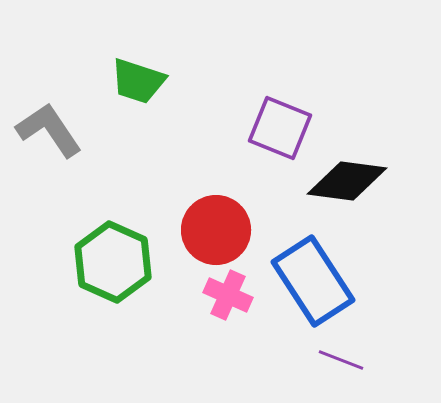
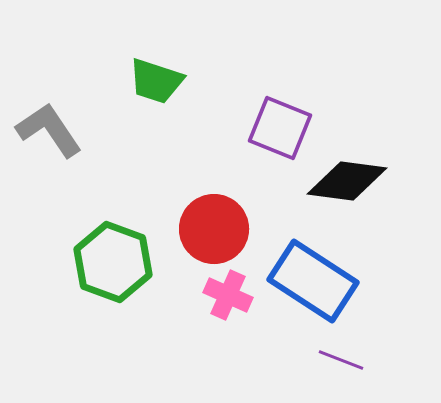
green trapezoid: moved 18 px right
red circle: moved 2 px left, 1 px up
green hexagon: rotated 4 degrees counterclockwise
blue rectangle: rotated 24 degrees counterclockwise
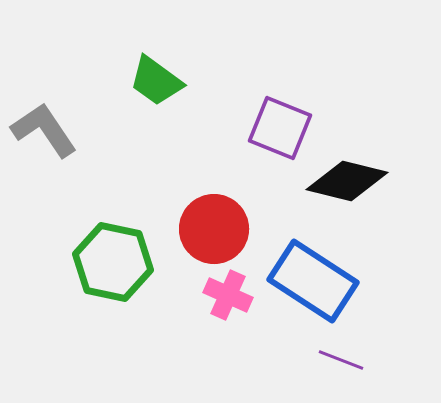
green trapezoid: rotated 18 degrees clockwise
gray L-shape: moved 5 px left
black diamond: rotated 6 degrees clockwise
green hexagon: rotated 8 degrees counterclockwise
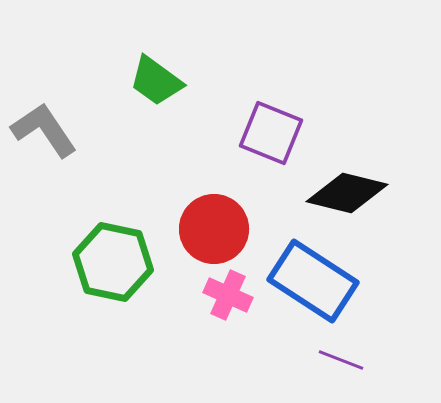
purple square: moved 9 px left, 5 px down
black diamond: moved 12 px down
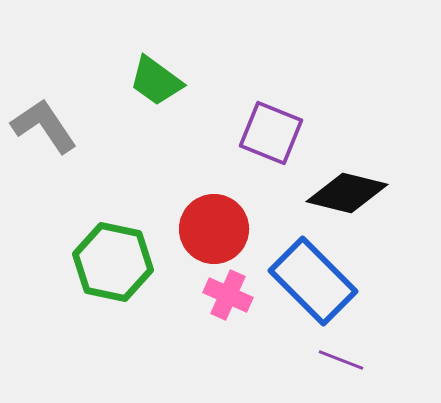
gray L-shape: moved 4 px up
blue rectangle: rotated 12 degrees clockwise
